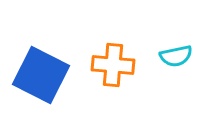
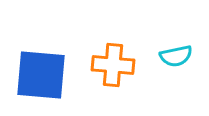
blue square: rotated 22 degrees counterclockwise
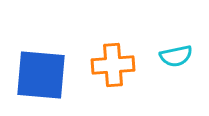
orange cross: rotated 9 degrees counterclockwise
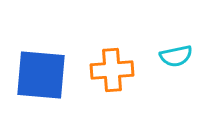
orange cross: moved 1 px left, 5 px down
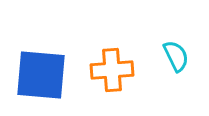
cyan semicircle: rotated 104 degrees counterclockwise
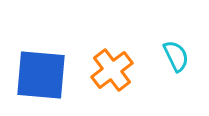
orange cross: rotated 33 degrees counterclockwise
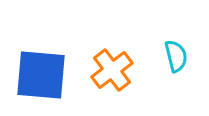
cyan semicircle: rotated 12 degrees clockwise
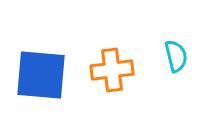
orange cross: rotated 30 degrees clockwise
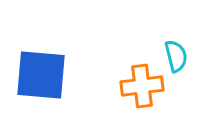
orange cross: moved 30 px right, 16 px down
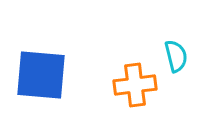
orange cross: moved 7 px left, 1 px up
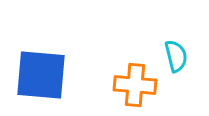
orange cross: rotated 12 degrees clockwise
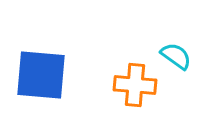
cyan semicircle: rotated 40 degrees counterclockwise
